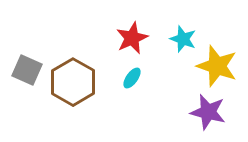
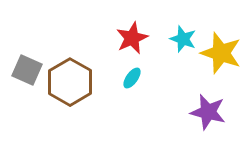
yellow star: moved 4 px right, 13 px up
brown hexagon: moved 3 px left
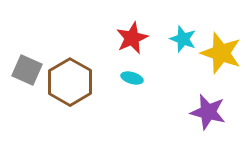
cyan ellipse: rotated 70 degrees clockwise
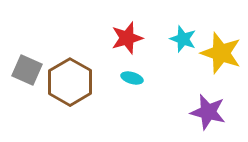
red star: moved 5 px left; rotated 8 degrees clockwise
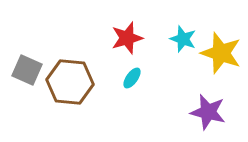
cyan ellipse: rotated 70 degrees counterclockwise
brown hexagon: rotated 24 degrees counterclockwise
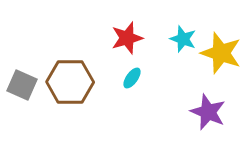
gray square: moved 5 px left, 15 px down
brown hexagon: rotated 6 degrees counterclockwise
purple star: rotated 9 degrees clockwise
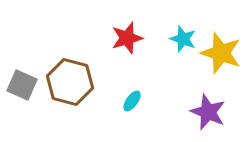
cyan ellipse: moved 23 px down
brown hexagon: rotated 15 degrees clockwise
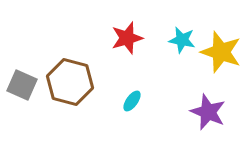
cyan star: moved 1 px left, 1 px down; rotated 8 degrees counterclockwise
yellow star: moved 1 px up
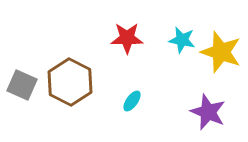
red star: rotated 16 degrees clockwise
brown hexagon: rotated 12 degrees clockwise
